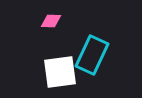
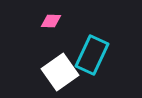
white square: rotated 27 degrees counterclockwise
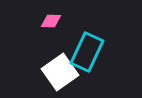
cyan rectangle: moved 5 px left, 3 px up
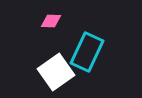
white square: moved 4 px left
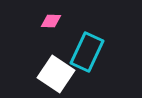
white square: moved 2 px down; rotated 21 degrees counterclockwise
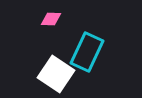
pink diamond: moved 2 px up
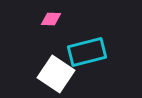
cyan rectangle: rotated 51 degrees clockwise
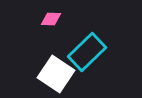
cyan rectangle: rotated 30 degrees counterclockwise
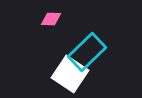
white square: moved 14 px right
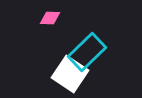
pink diamond: moved 1 px left, 1 px up
